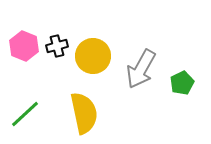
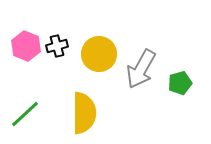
pink hexagon: moved 2 px right
yellow circle: moved 6 px right, 2 px up
green pentagon: moved 2 px left; rotated 10 degrees clockwise
yellow semicircle: rotated 12 degrees clockwise
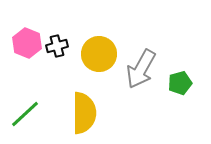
pink hexagon: moved 1 px right, 3 px up
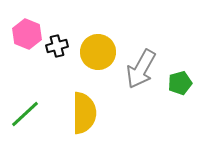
pink hexagon: moved 9 px up
yellow circle: moved 1 px left, 2 px up
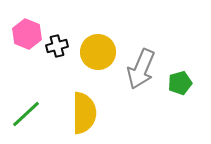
gray arrow: rotated 6 degrees counterclockwise
green line: moved 1 px right
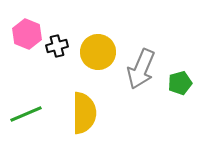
green line: rotated 20 degrees clockwise
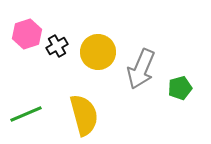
pink hexagon: rotated 20 degrees clockwise
black cross: rotated 15 degrees counterclockwise
green pentagon: moved 5 px down
yellow semicircle: moved 2 px down; rotated 15 degrees counterclockwise
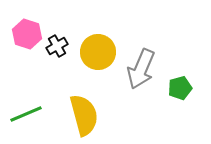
pink hexagon: rotated 24 degrees counterclockwise
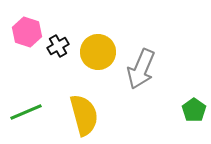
pink hexagon: moved 2 px up
black cross: moved 1 px right
green pentagon: moved 14 px right, 22 px down; rotated 20 degrees counterclockwise
green line: moved 2 px up
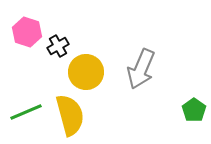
yellow circle: moved 12 px left, 20 px down
yellow semicircle: moved 14 px left
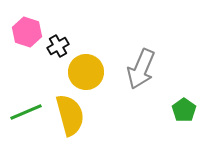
green pentagon: moved 10 px left
